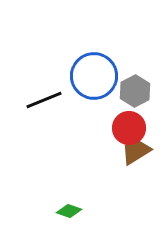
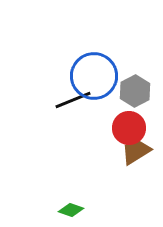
black line: moved 29 px right
green diamond: moved 2 px right, 1 px up
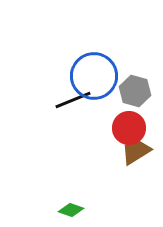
gray hexagon: rotated 16 degrees counterclockwise
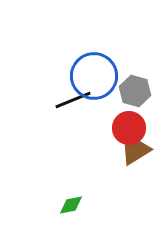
green diamond: moved 5 px up; rotated 30 degrees counterclockwise
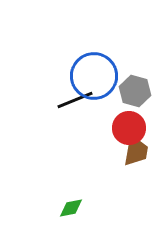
black line: moved 2 px right
brown trapezoid: rotated 132 degrees clockwise
green diamond: moved 3 px down
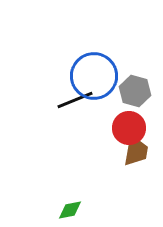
green diamond: moved 1 px left, 2 px down
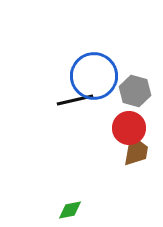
black line: rotated 9 degrees clockwise
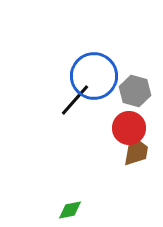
black line: rotated 36 degrees counterclockwise
